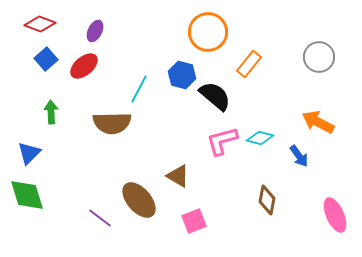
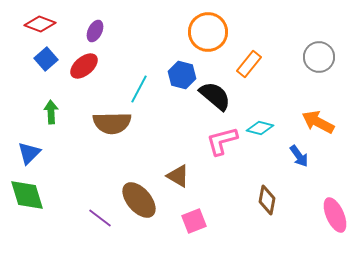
cyan diamond: moved 10 px up
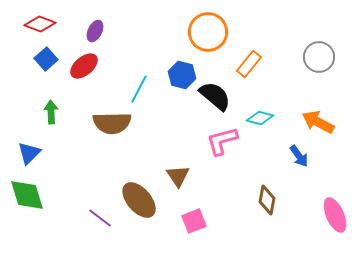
cyan diamond: moved 10 px up
brown triangle: rotated 25 degrees clockwise
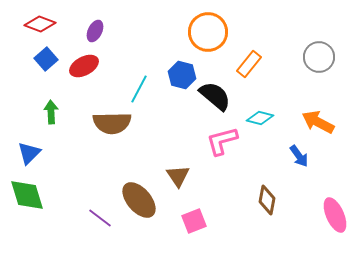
red ellipse: rotated 12 degrees clockwise
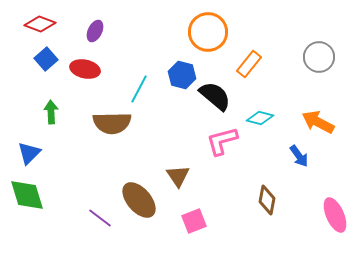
red ellipse: moved 1 px right, 3 px down; rotated 40 degrees clockwise
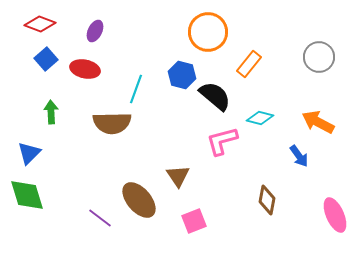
cyan line: moved 3 px left; rotated 8 degrees counterclockwise
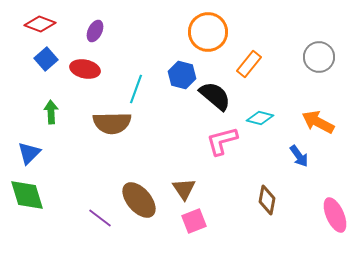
brown triangle: moved 6 px right, 13 px down
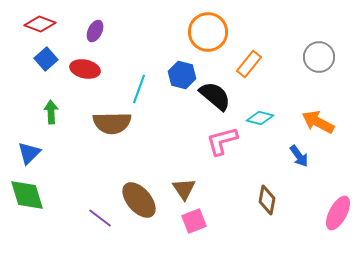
cyan line: moved 3 px right
pink ellipse: moved 3 px right, 2 px up; rotated 52 degrees clockwise
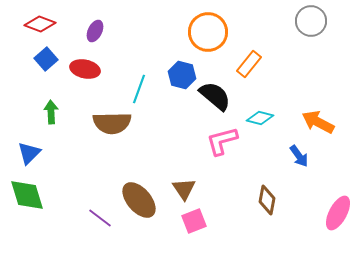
gray circle: moved 8 px left, 36 px up
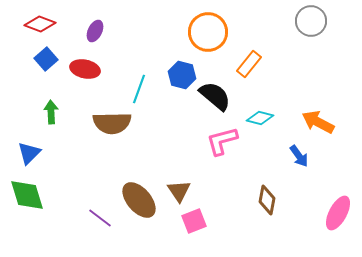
brown triangle: moved 5 px left, 2 px down
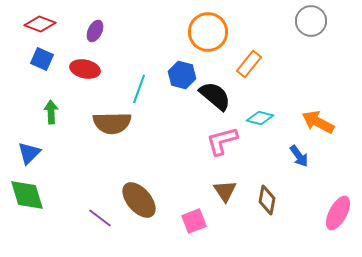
blue square: moved 4 px left; rotated 25 degrees counterclockwise
brown triangle: moved 46 px right
